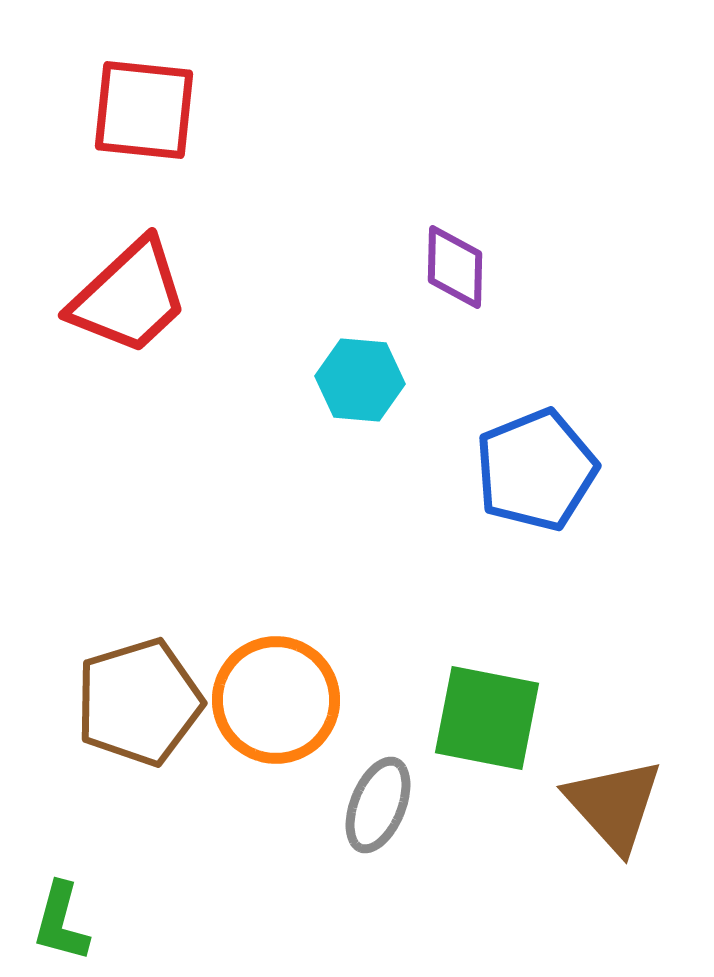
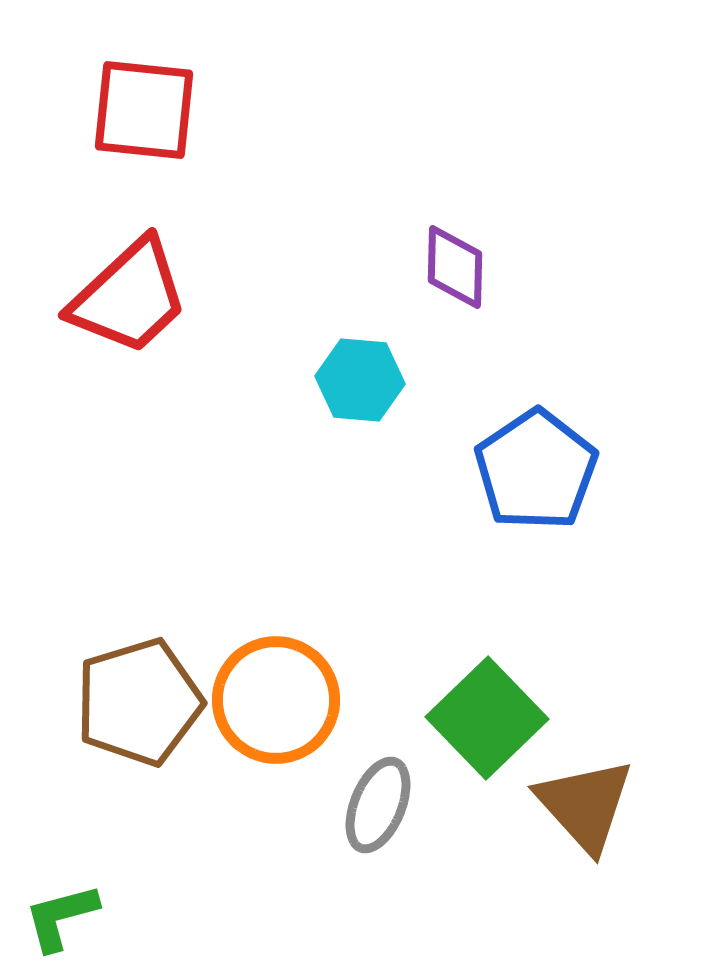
blue pentagon: rotated 12 degrees counterclockwise
green square: rotated 35 degrees clockwise
brown triangle: moved 29 px left
green L-shape: moved 5 px up; rotated 60 degrees clockwise
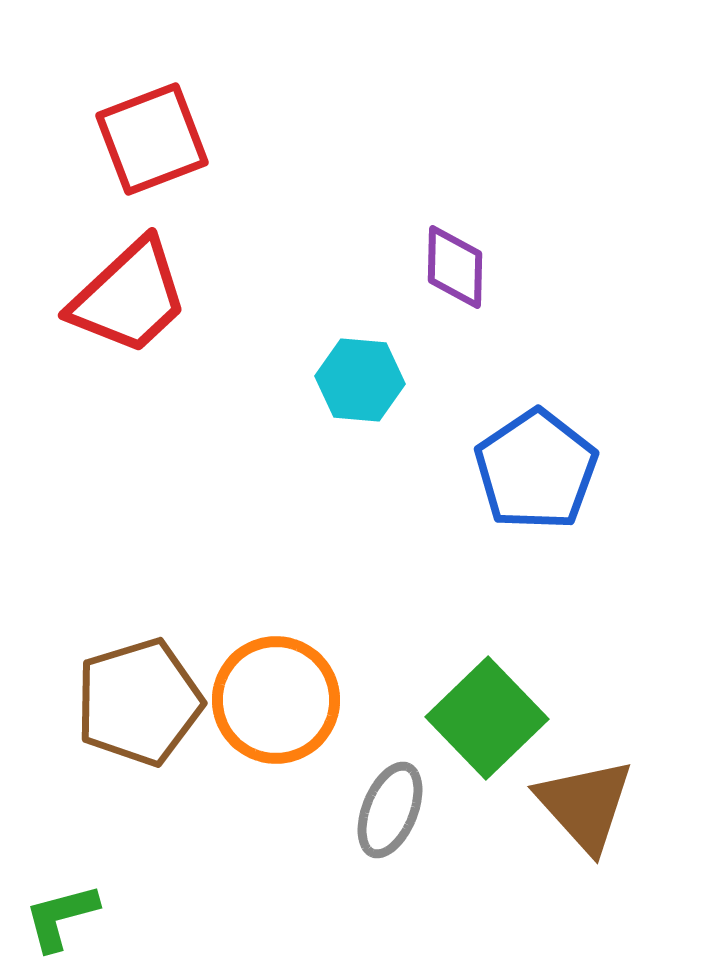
red square: moved 8 px right, 29 px down; rotated 27 degrees counterclockwise
gray ellipse: moved 12 px right, 5 px down
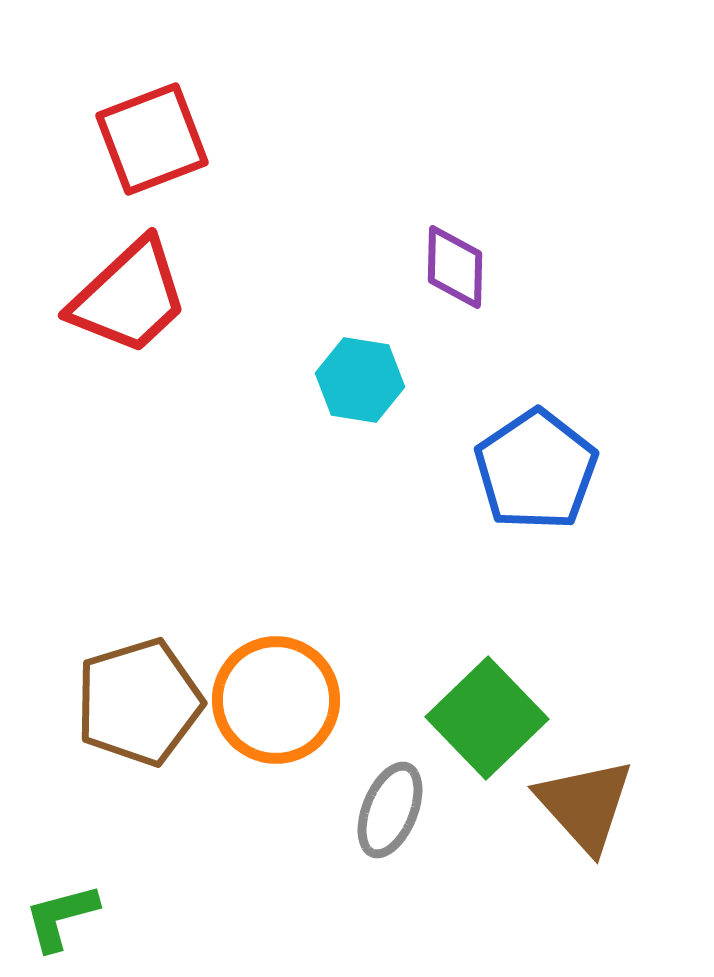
cyan hexagon: rotated 4 degrees clockwise
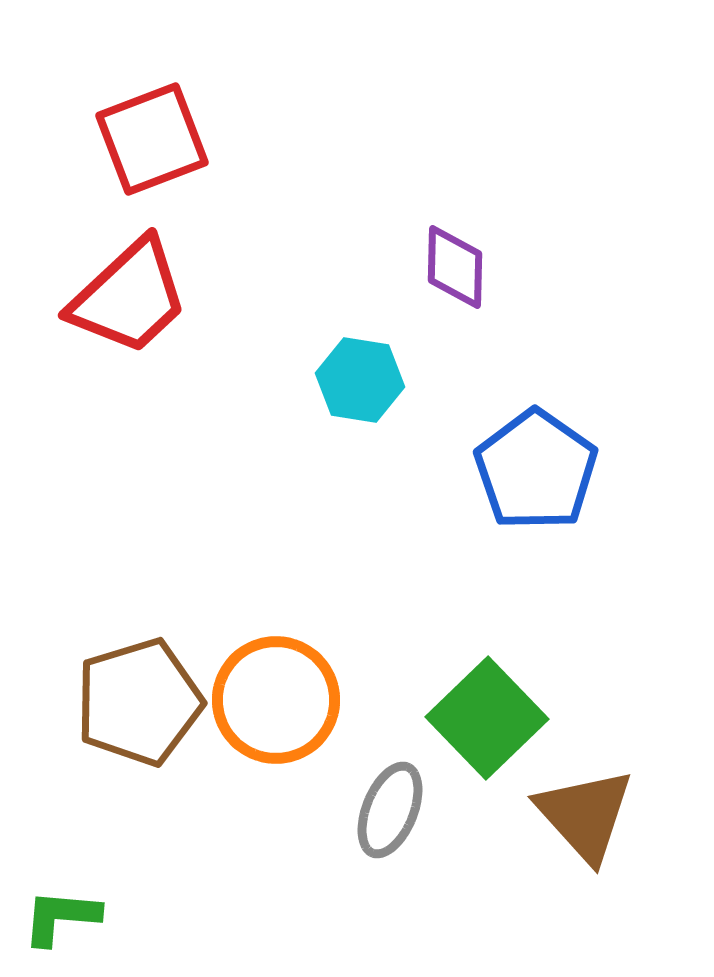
blue pentagon: rotated 3 degrees counterclockwise
brown triangle: moved 10 px down
green L-shape: rotated 20 degrees clockwise
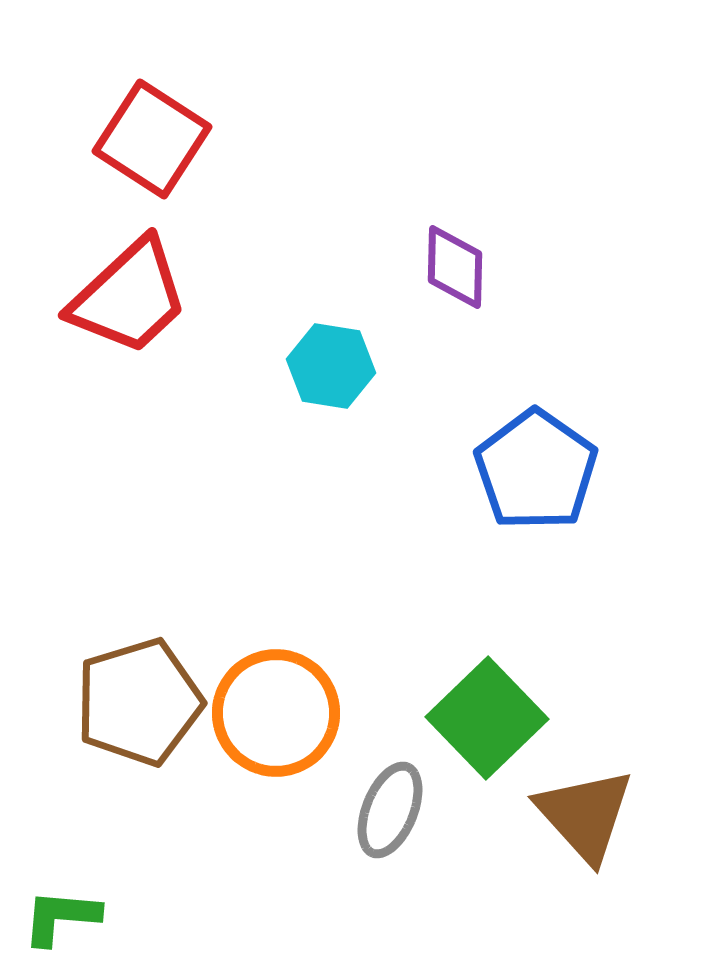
red square: rotated 36 degrees counterclockwise
cyan hexagon: moved 29 px left, 14 px up
orange circle: moved 13 px down
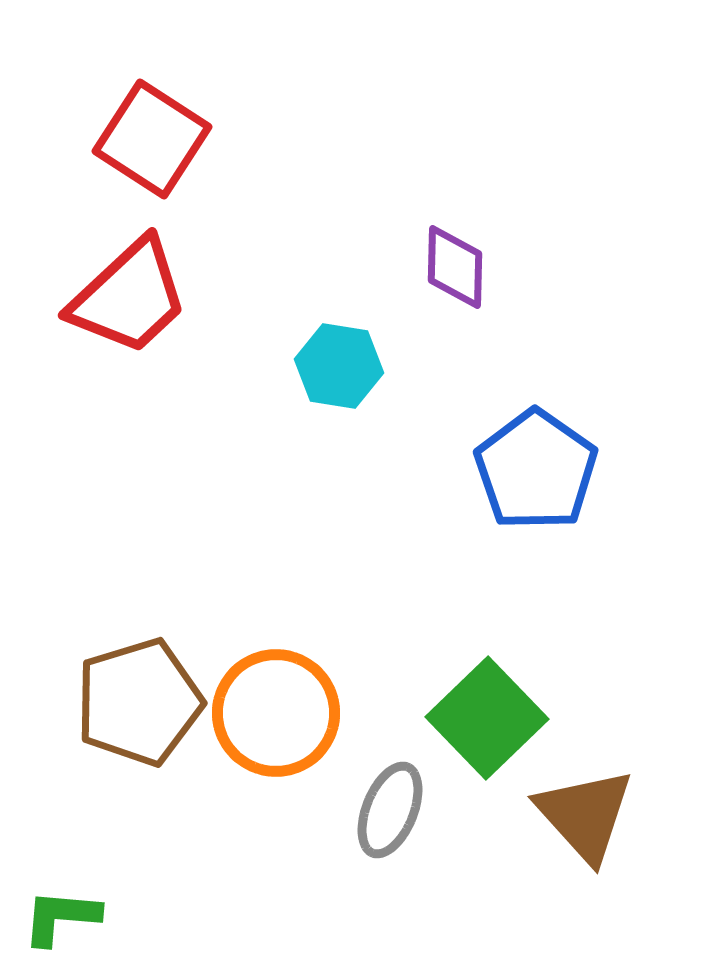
cyan hexagon: moved 8 px right
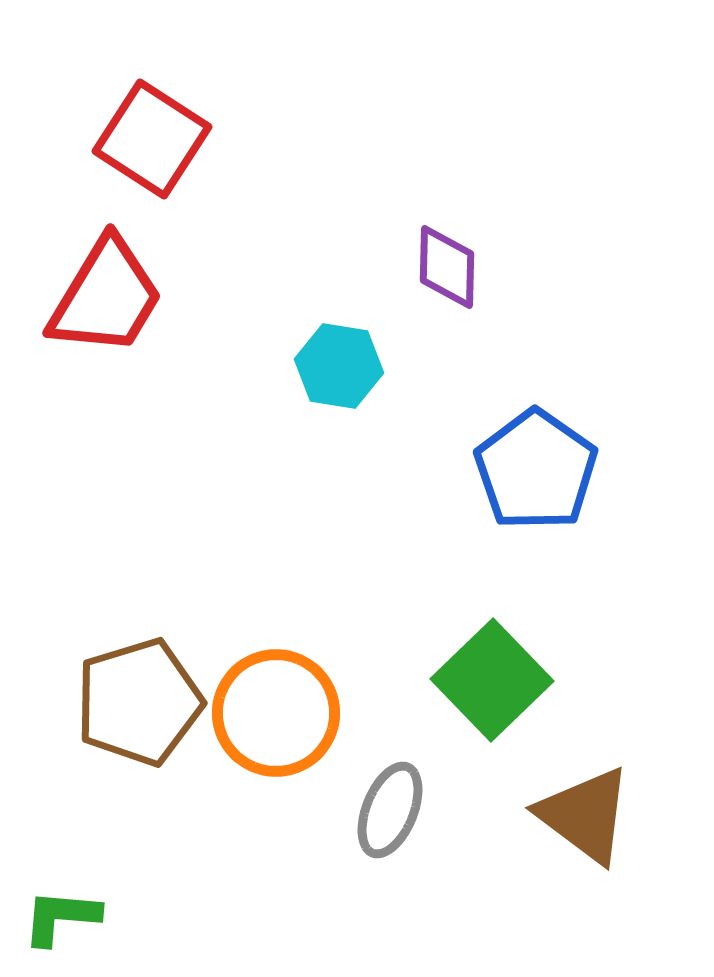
purple diamond: moved 8 px left
red trapezoid: moved 23 px left; rotated 16 degrees counterclockwise
green square: moved 5 px right, 38 px up
brown triangle: rotated 11 degrees counterclockwise
